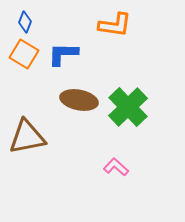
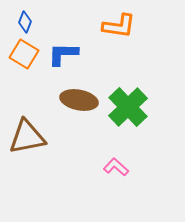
orange L-shape: moved 4 px right, 1 px down
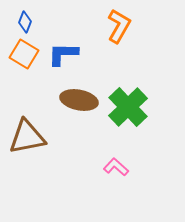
orange L-shape: rotated 68 degrees counterclockwise
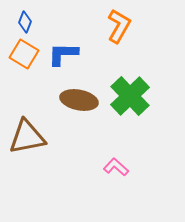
green cross: moved 2 px right, 11 px up
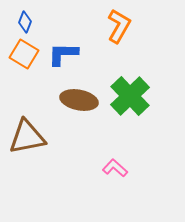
pink L-shape: moved 1 px left, 1 px down
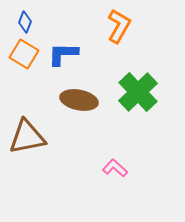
green cross: moved 8 px right, 4 px up
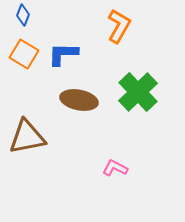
blue diamond: moved 2 px left, 7 px up
pink L-shape: rotated 15 degrees counterclockwise
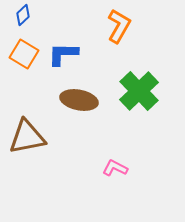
blue diamond: rotated 25 degrees clockwise
green cross: moved 1 px right, 1 px up
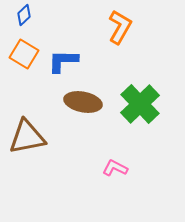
blue diamond: moved 1 px right
orange L-shape: moved 1 px right, 1 px down
blue L-shape: moved 7 px down
green cross: moved 1 px right, 13 px down
brown ellipse: moved 4 px right, 2 px down
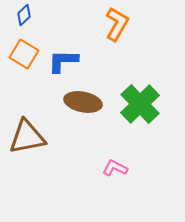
orange L-shape: moved 3 px left, 3 px up
